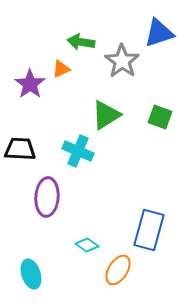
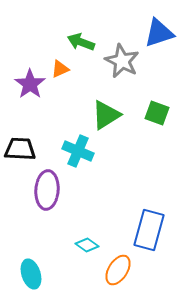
green arrow: rotated 12 degrees clockwise
gray star: rotated 8 degrees counterclockwise
orange triangle: moved 1 px left
green square: moved 3 px left, 4 px up
purple ellipse: moved 7 px up
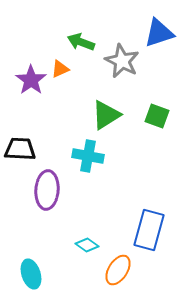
purple star: moved 1 px right, 4 px up
green square: moved 3 px down
cyan cross: moved 10 px right, 5 px down; rotated 12 degrees counterclockwise
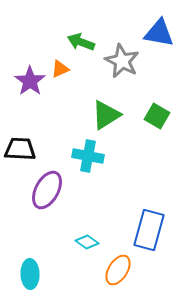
blue triangle: rotated 28 degrees clockwise
purple star: moved 1 px left, 1 px down
green square: rotated 10 degrees clockwise
purple ellipse: rotated 24 degrees clockwise
cyan diamond: moved 3 px up
cyan ellipse: moved 1 px left; rotated 16 degrees clockwise
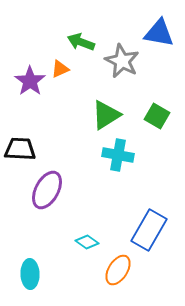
cyan cross: moved 30 px right, 1 px up
blue rectangle: rotated 15 degrees clockwise
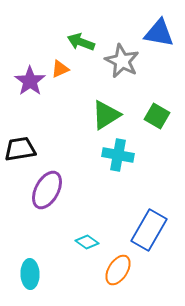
black trapezoid: rotated 12 degrees counterclockwise
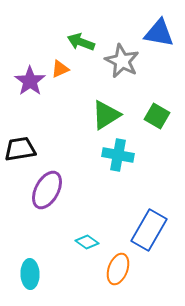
orange ellipse: moved 1 px up; rotated 12 degrees counterclockwise
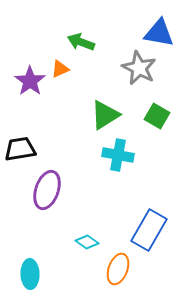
gray star: moved 17 px right, 7 px down
green triangle: moved 1 px left
purple ellipse: rotated 9 degrees counterclockwise
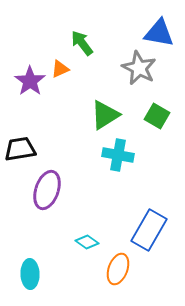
green arrow: moved 1 px right, 1 px down; rotated 32 degrees clockwise
